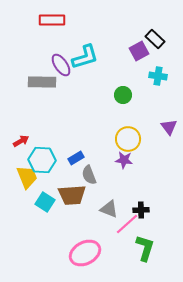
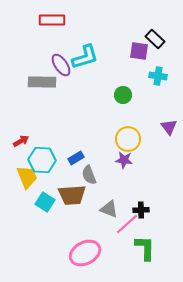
purple square: rotated 36 degrees clockwise
green L-shape: rotated 16 degrees counterclockwise
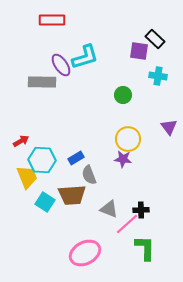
purple star: moved 1 px left, 1 px up
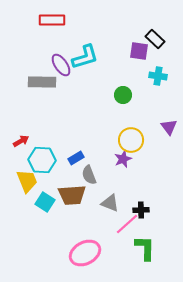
yellow circle: moved 3 px right, 1 px down
purple star: rotated 30 degrees counterclockwise
yellow trapezoid: moved 4 px down
gray triangle: moved 1 px right, 6 px up
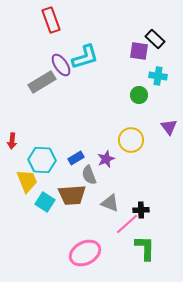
red rectangle: moved 1 px left; rotated 70 degrees clockwise
gray rectangle: rotated 32 degrees counterclockwise
green circle: moved 16 px right
red arrow: moved 9 px left; rotated 126 degrees clockwise
purple star: moved 17 px left
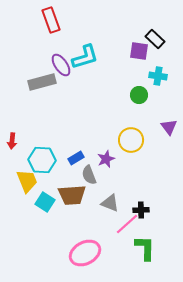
gray rectangle: rotated 16 degrees clockwise
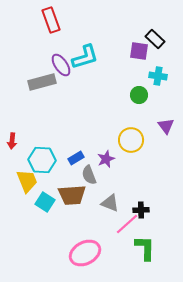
purple triangle: moved 3 px left, 1 px up
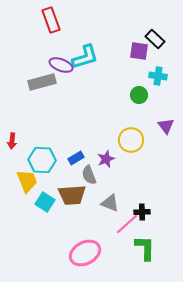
purple ellipse: rotated 35 degrees counterclockwise
black cross: moved 1 px right, 2 px down
